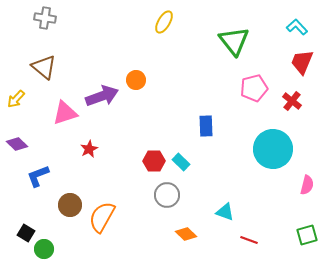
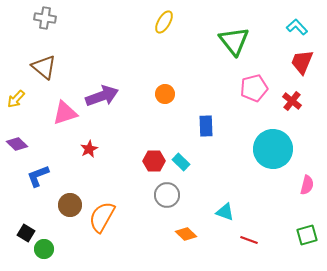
orange circle: moved 29 px right, 14 px down
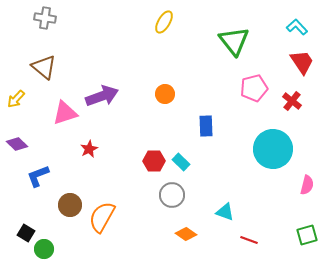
red trapezoid: rotated 124 degrees clockwise
gray circle: moved 5 px right
orange diamond: rotated 10 degrees counterclockwise
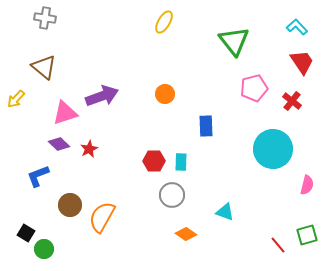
purple diamond: moved 42 px right
cyan rectangle: rotated 48 degrees clockwise
red line: moved 29 px right, 5 px down; rotated 30 degrees clockwise
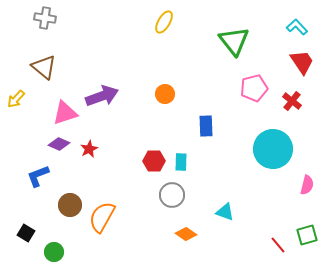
purple diamond: rotated 20 degrees counterclockwise
green circle: moved 10 px right, 3 px down
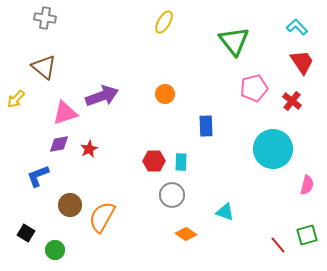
purple diamond: rotated 35 degrees counterclockwise
green circle: moved 1 px right, 2 px up
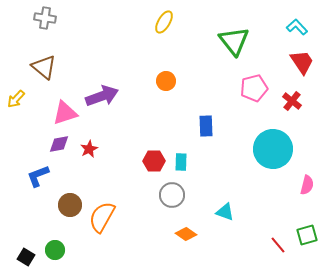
orange circle: moved 1 px right, 13 px up
black square: moved 24 px down
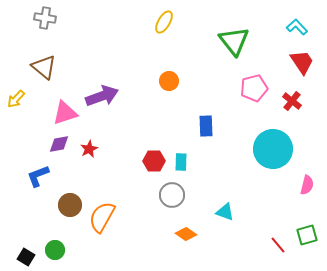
orange circle: moved 3 px right
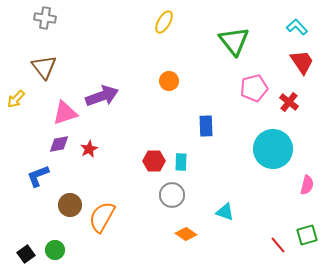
brown triangle: rotated 12 degrees clockwise
red cross: moved 3 px left, 1 px down
black square: moved 3 px up; rotated 24 degrees clockwise
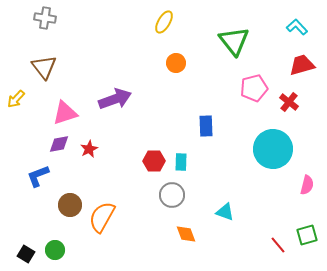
red trapezoid: moved 3 px down; rotated 72 degrees counterclockwise
orange circle: moved 7 px right, 18 px up
purple arrow: moved 13 px right, 3 px down
orange diamond: rotated 35 degrees clockwise
black square: rotated 24 degrees counterclockwise
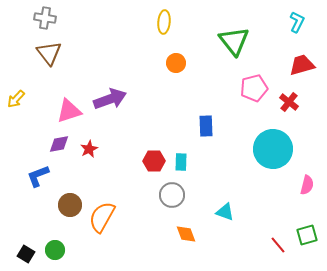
yellow ellipse: rotated 25 degrees counterclockwise
cyan L-shape: moved 5 px up; rotated 70 degrees clockwise
brown triangle: moved 5 px right, 14 px up
purple arrow: moved 5 px left
pink triangle: moved 4 px right, 2 px up
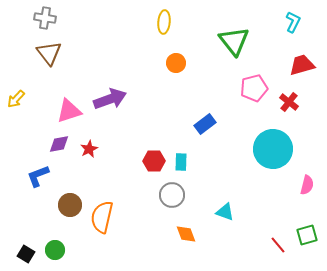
cyan L-shape: moved 4 px left
blue rectangle: moved 1 px left, 2 px up; rotated 55 degrees clockwise
orange semicircle: rotated 16 degrees counterclockwise
